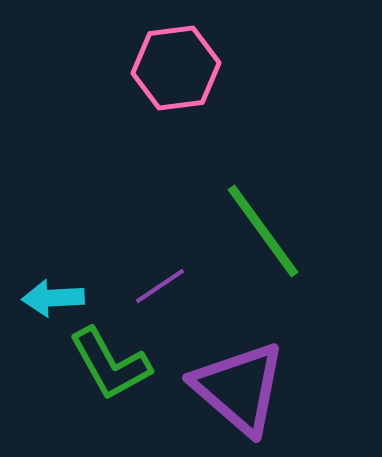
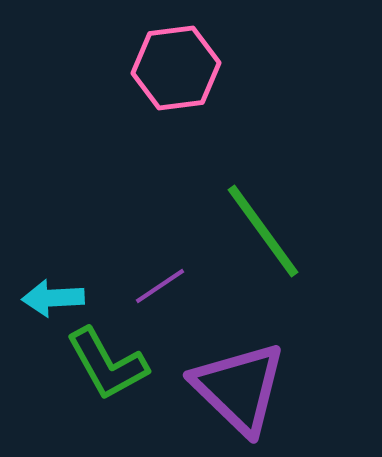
green L-shape: moved 3 px left
purple triangle: rotated 3 degrees clockwise
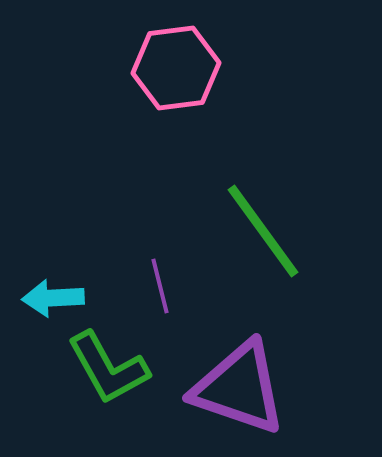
purple line: rotated 70 degrees counterclockwise
green L-shape: moved 1 px right, 4 px down
purple triangle: rotated 25 degrees counterclockwise
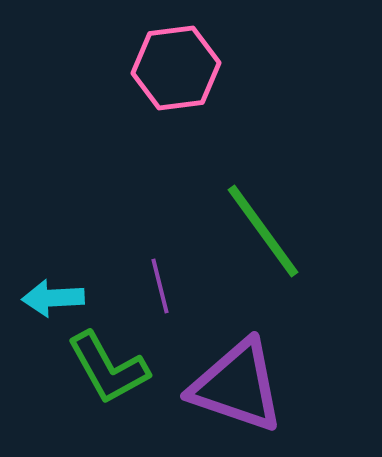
purple triangle: moved 2 px left, 2 px up
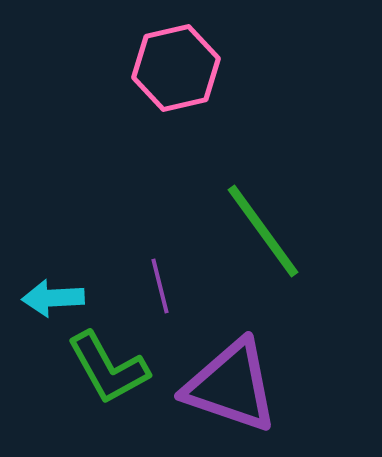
pink hexagon: rotated 6 degrees counterclockwise
purple triangle: moved 6 px left
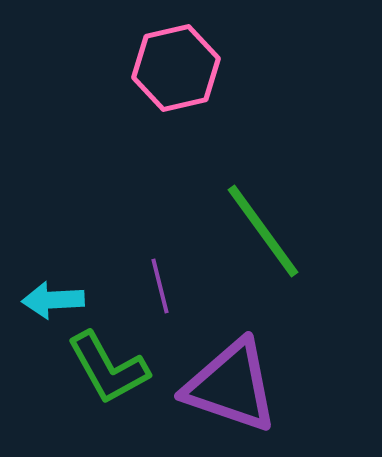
cyan arrow: moved 2 px down
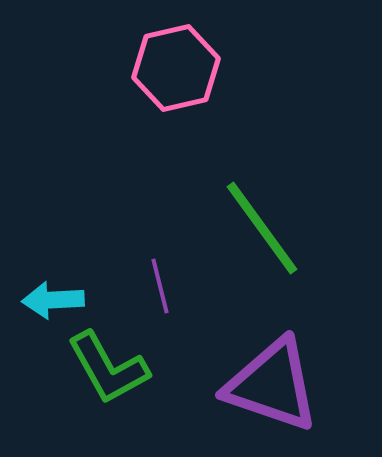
green line: moved 1 px left, 3 px up
purple triangle: moved 41 px right, 1 px up
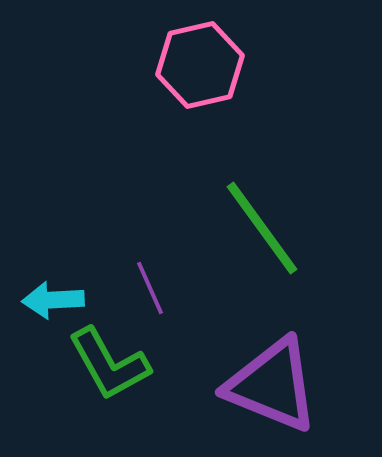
pink hexagon: moved 24 px right, 3 px up
purple line: moved 10 px left, 2 px down; rotated 10 degrees counterclockwise
green L-shape: moved 1 px right, 4 px up
purple triangle: rotated 3 degrees clockwise
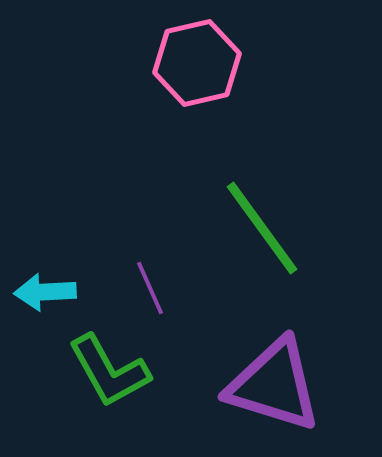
pink hexagon: moved 3 px left, 2 px up
cyan arrow: moved 8 px left, 8 px up
green L-shape: moved 7 px down
purple triangle: moved 2 px right; rotated 5 degrees counterclockwise
